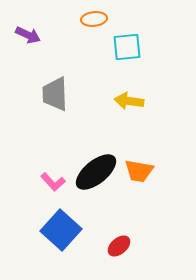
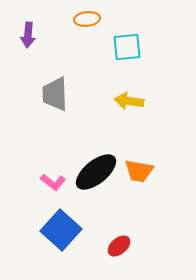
orange ellipse: moved 7 px left
purple arrow: rotated 70 degrees clockwise
pink L-shape: rotated 10 degrees counterclockwise
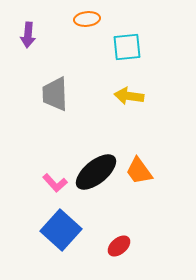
yellow arrow: moved 5 px up
orange trapezoid: rotated 44 degrees clockwise
pink L-shape: moved 2 px right, 1 px down; rotated 10 degrees clockwise
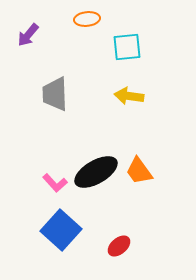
purple arrow: rotated 35 degrees clockwise
black ellipse: rotated 9 degrees clockwise
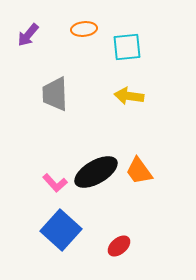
orange ellipse: moved 3 px left, 10 px down
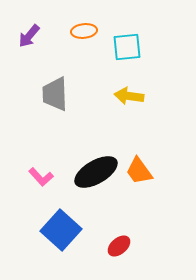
orange ellipse: moved 2 px down
purple arrow: moved 1 px right, 1 px down
pink L-shape: moved 14 px left, 6 px up
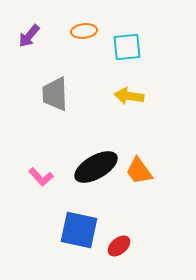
black ellipse: moved 5 px up
blue square: moved 18 px right; rotated 30 degrees counterclockwise
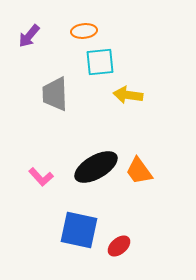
cyan square: moved 27 px left, 15 px down
yellow arrow: moved 1 px left, 1 px up
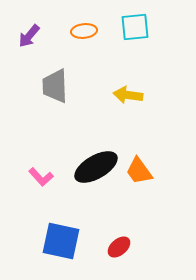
cyan square: moved 35 px right, 35 px up
gray trapezoid: moved 8 px up
blue square: moved 18 px left, 11 px down
red ellipse: moved 1 px down
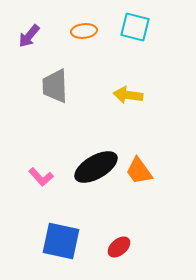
cyan square: rotated 20 degrees clockwise
